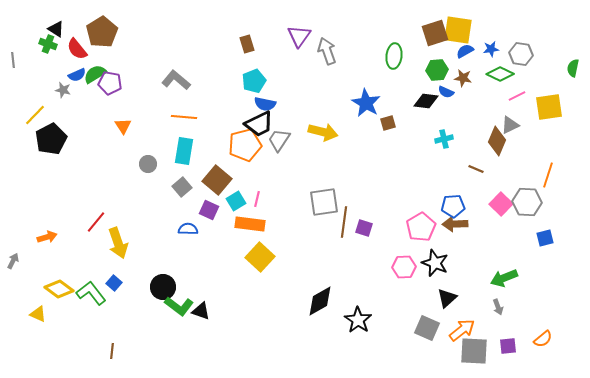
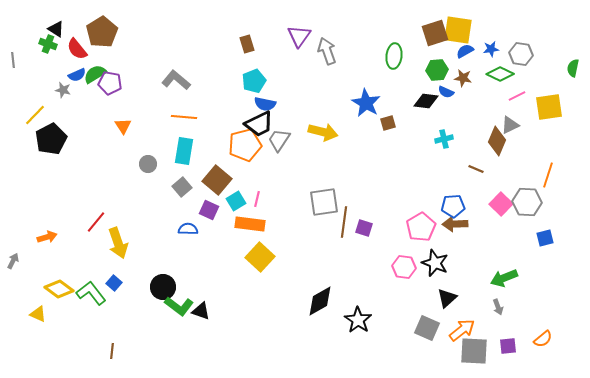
pink hexagon at (404, 267): rotated 10 degrees clockwise
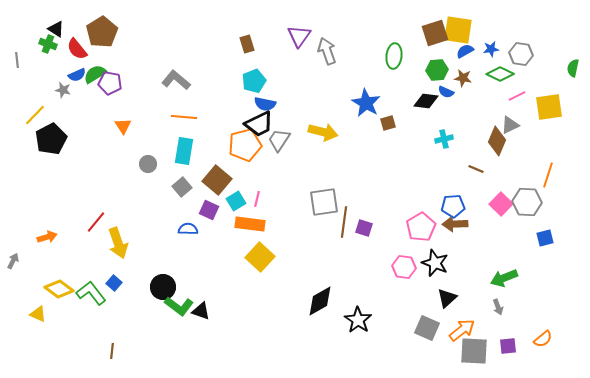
gray line at (13, 60): moved 4 px right
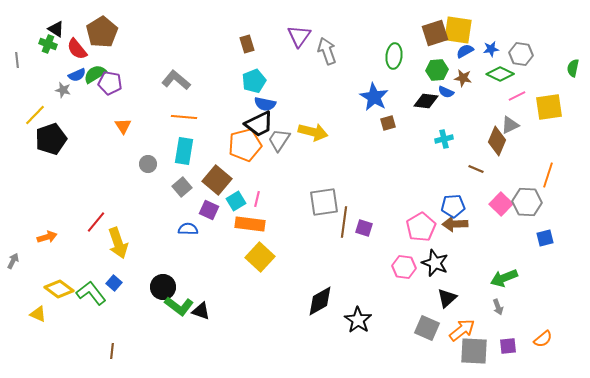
blue star at (366, 103): moved 8 px right, 6 px up
yellow arrow at (323, 132): moved 10 px left
black pentagon at (51, 139): rotated 8 degrees clockwise
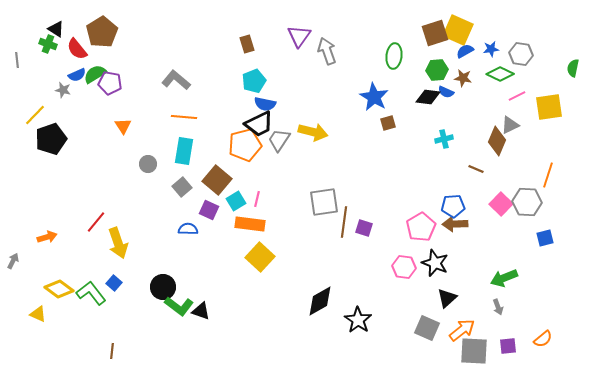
yellow square at (458, 30): rotated 16 degrees clockwise
black diamond at (426, 101): moved 2 px right, 4 px up
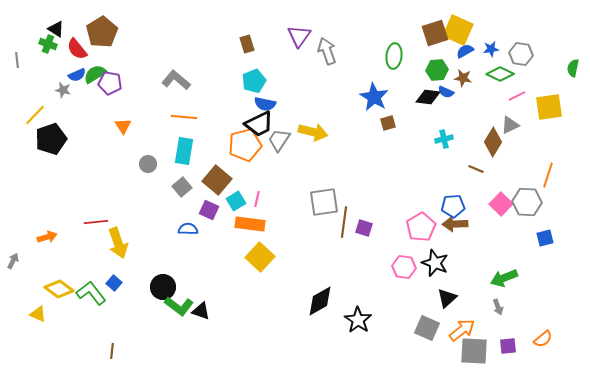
brown diamond at (497, 141): moved 4 px left, 1 px down; rotated 8 degrees clockwise
red line at (96, 222): rotated 45 degrees clockwise
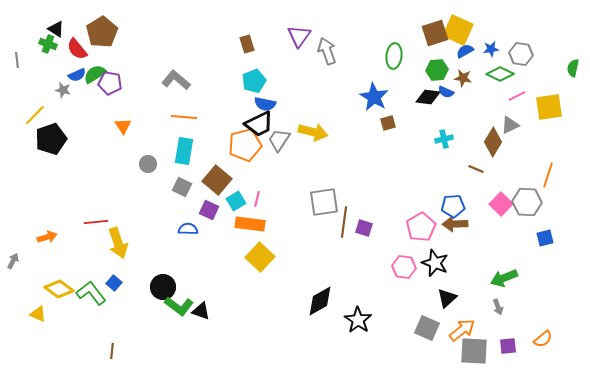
gray square at (182, 187): rotated 24 degrees counterclockwise
